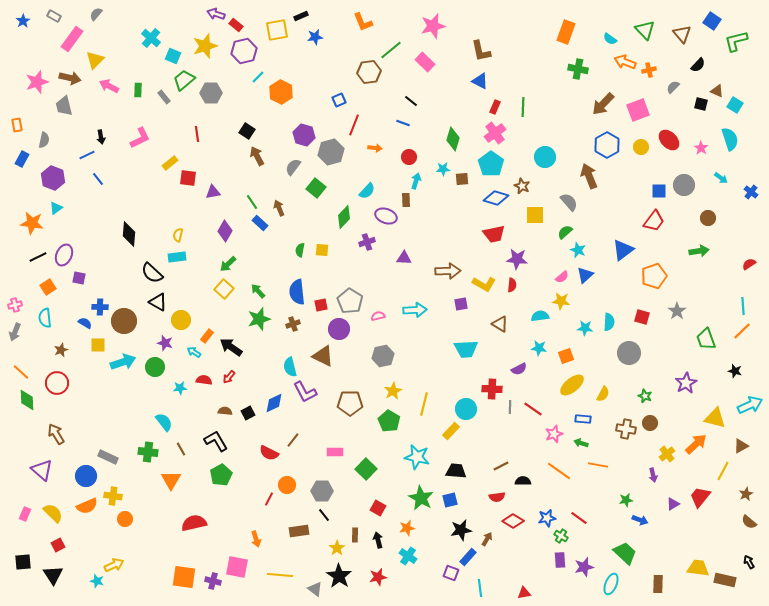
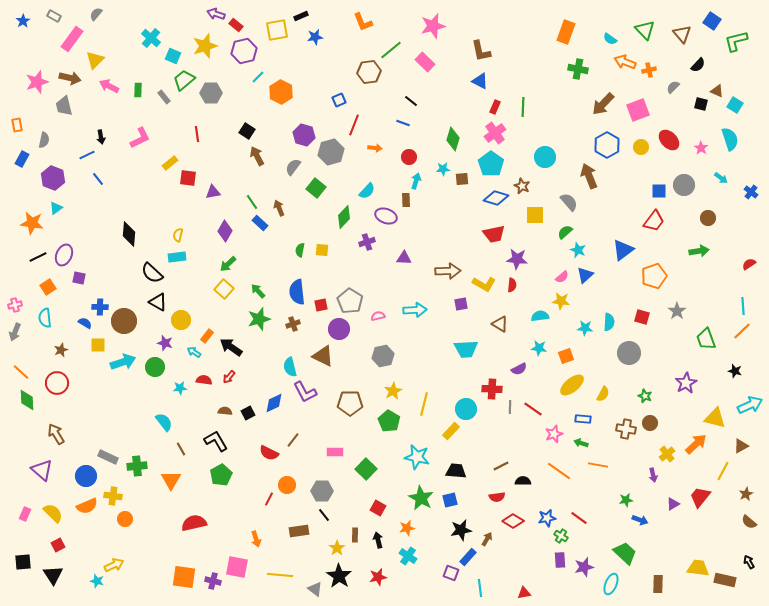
green cross at (148, 452): moved 11 px left, 14 px down; rotated 12 degrees counterclockwise
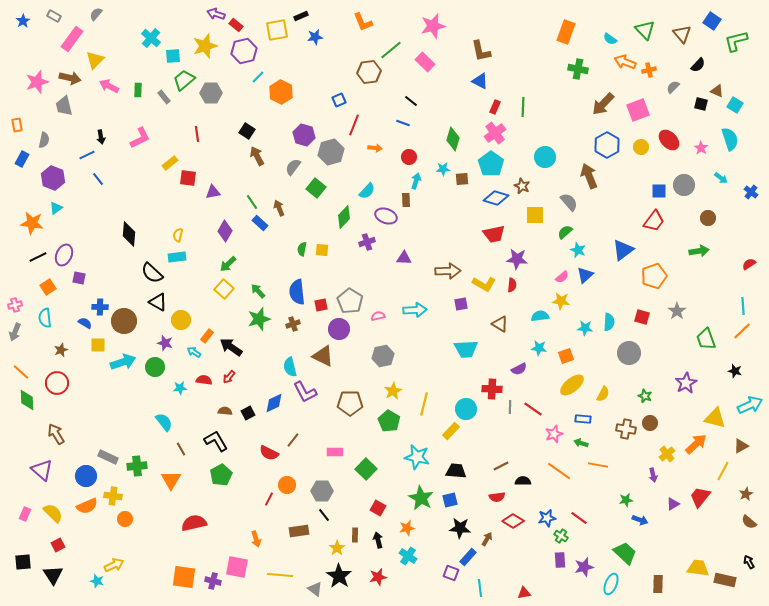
cyan square at (173, 56): rotated 28 degrees counterclockwise
green semicircle at (300, 250): moved 2 px right, 1 px up
black star at (461, 530): moved 1 px left, 2 px up; rotated 15 degrees clockwise
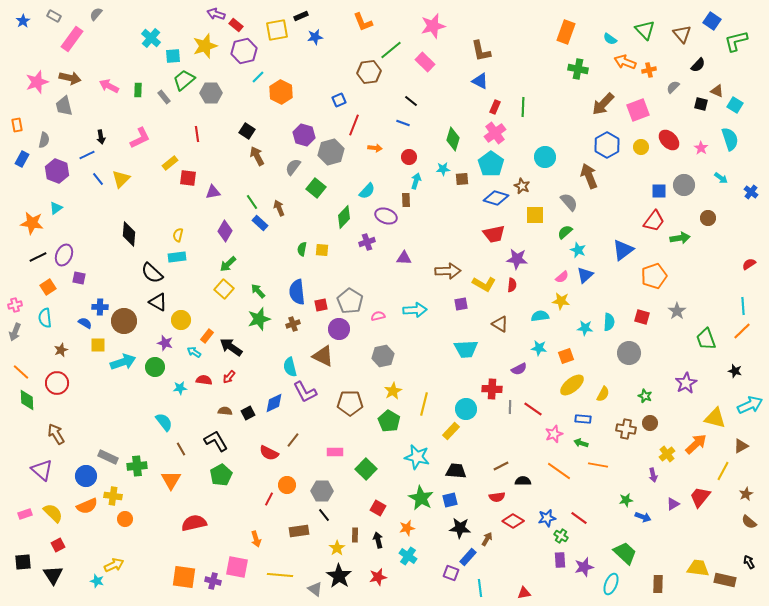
yellow triangle at (95, 60): moved 26 px right, 119 px down
purple hexagon at (53, 178): moved 4 px right, 7 px up
green arrow at (699, 251): moved 19 px left, 13 px up
pink rectangle at (25, 514): rotated 48 degrees clockwise
blue arrow at (640, 520): moved 3 px right, 3 px up
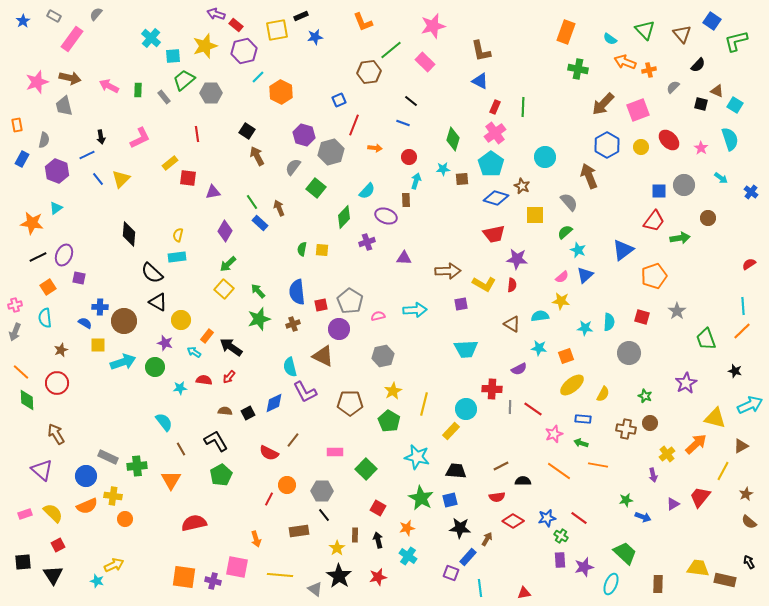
brown triangle at (500, 324): moved 12 px right
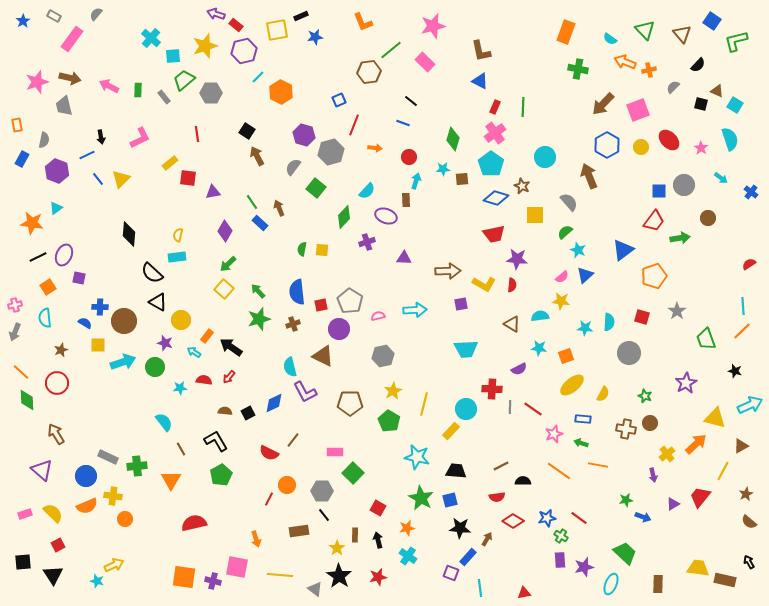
green square at (366, 469): moved 13 px left, 4 px down
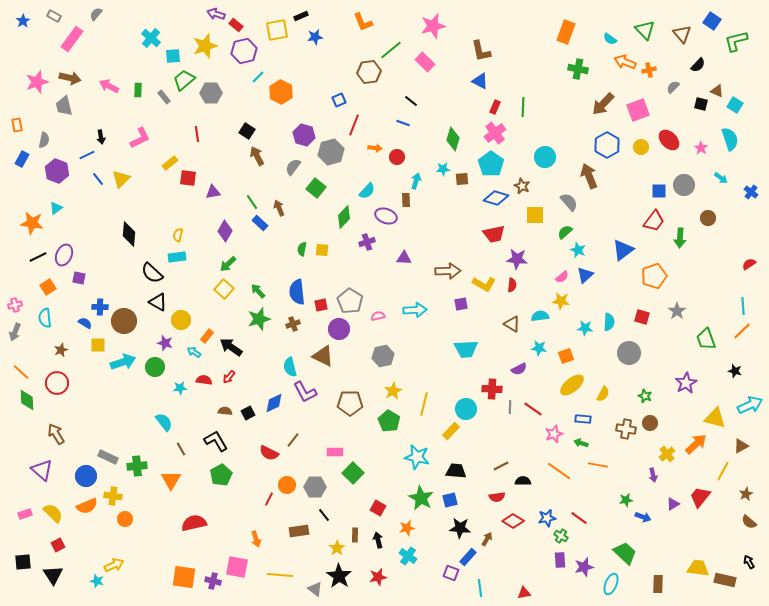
red circle at (409, 157): moved 12 px left
green arrow at (680, 238): rotated 102 degrees clockwise
gray hexagon at (322, 491): moved 7 px left, 4 px up
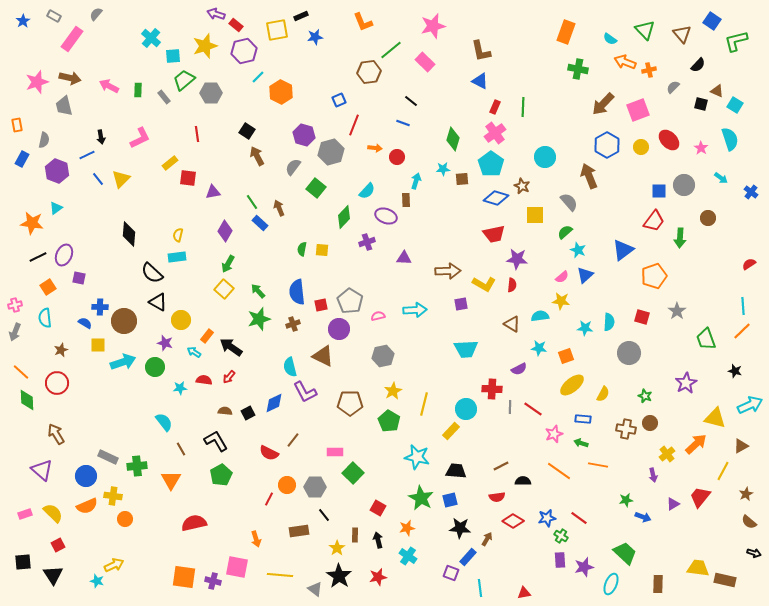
green arrow at (228, 264): rotated 18 degrees counterclockwise
black arrow at (749, 562): moved 5 px right, 9 px up; rotated 136 degrees clockwise
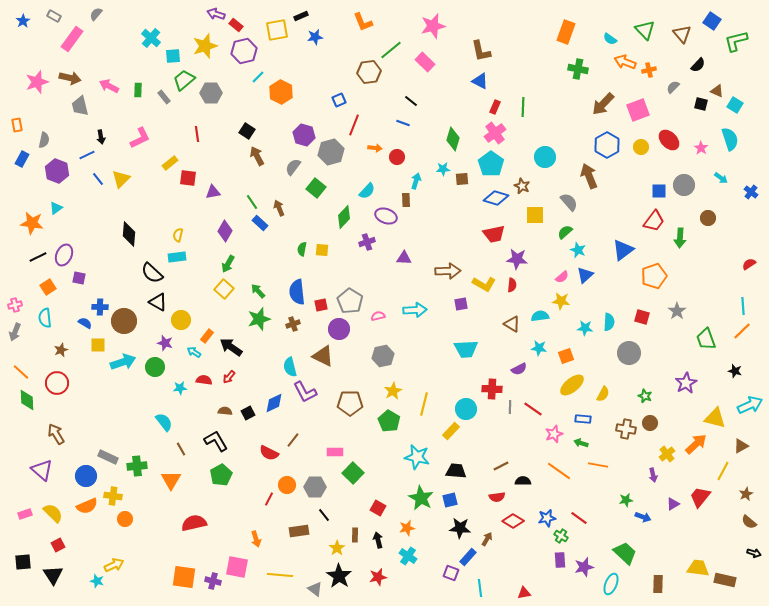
gray trapezoid at (64, 106): moved 16 px right
